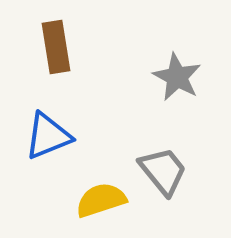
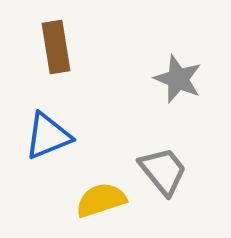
gray star: moved 1 px right, 2 px down; rotated 6 degrees counterclockwise
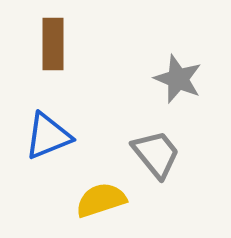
brown rectangle: moved 3 px left, 3 px up; rotated 9 degrees clockwise
gray trapezoid: moved 7 px left, 17 px up
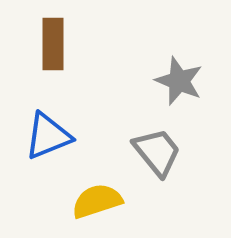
gray star: moved 1 px right, 2 px down
gray trapezoid: moved 1 px right, 2 px up
yellow semicircle: moved 4 px left, 1 px down
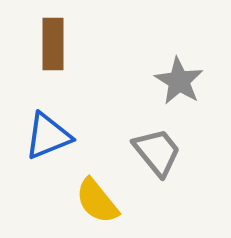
gray star: rotated 9 degrees clockwise
yellow semicircle: rotated 111 degrees counterclockwise
